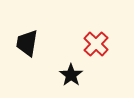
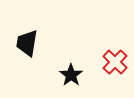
red cross: moved 19 px right, 18 px down
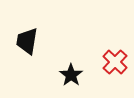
black trapezoid: moved 2 px up
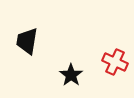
red cross: rotated 20 degrees counterclockwise
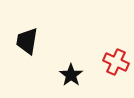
red cross: moved 1 px right
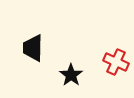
black trapezoid: moved 6 px right, 7 px down; rotated 8 degrees counterclockwise
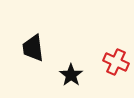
black trapezoid: rotated 8 degrees counterclockwise
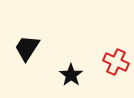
black trapezoid: moved 6 px left; rotated 40 degrees clockwise
